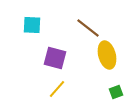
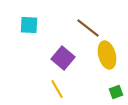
cyan square: moved 3 px left
purple square: moved 8 px right; rotated 25 degrees clockwise
yellow line: rotated 72 degrees counterclockwise
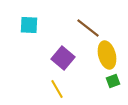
green square: moved 3 px left, 11 px up
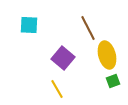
brown line: rotated 25 degrees clockwise
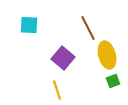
yellow line: moved 1 px down; rotated 12 degrees clockwise
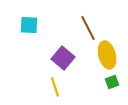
green square: moved 1 px left, 1 px down
yellow line: moved 2 px left, 3 px up
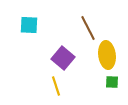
yellow ellipse: rotated 8 degrees clockwise
green square: rotated 24 degrees clockwise
yellow line: moved 1 px right, 1 px up
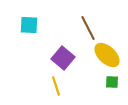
yellow ellipse: rotated 40 degrees counterclockwise
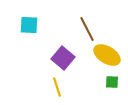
brown line: moved 1 px left, 1 px down
yellow ellipse: rotated 12 degrees counterclockwise
yellow line: moved 1 px right, 1 px down
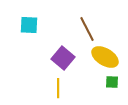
yellow ellipse: moved 2 px left, 2 px down
yellow line: moved 1 px right, 1 px down; rotated 18 degrees clockwise
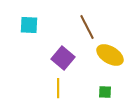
brown line: moved 2 px up
yellow ellipse: moved 5 px right, 2 px up
green square: moved 7 px left, 10 px down
